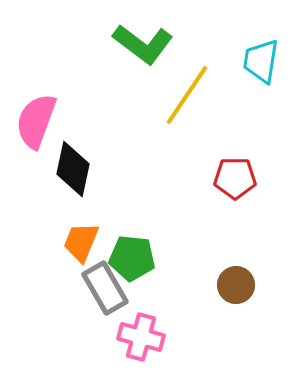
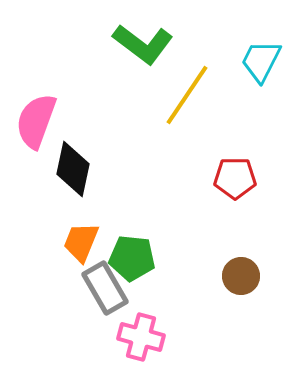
cyan trapezoid: rotated 18 degrees clockwise
brown circle: moved 5 px right, 9 px up
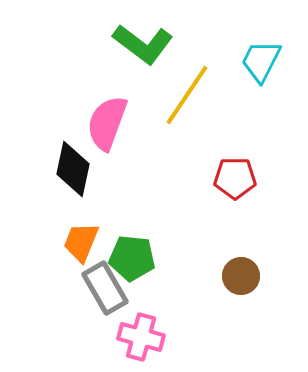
pink semicircle: moved 71 px right, 2 px down
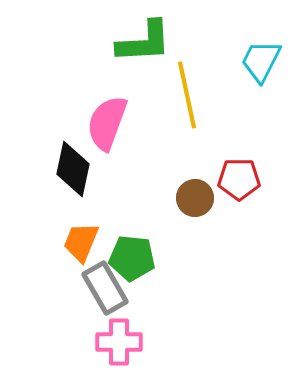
green L-shape: moved 1 px right, 2 px up; rotated 40 degrees counterclockwise
yellow line: rotated 46 degrees counterclockwise
red pentagon: moved 4 px right, 1 px down
brown circle: moved 46 px left, 78 px up
pink cross: moved 22 px left, 5 px down; rotated 15 degrees counterclockwise
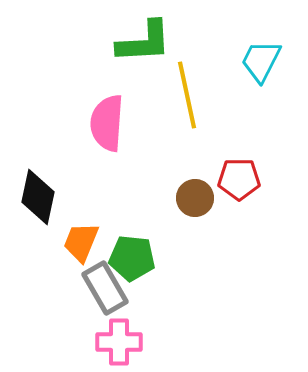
pink semicircle: rotated 16 degrees counterclockwise
black diamond: moved 35 px left, 28 px down
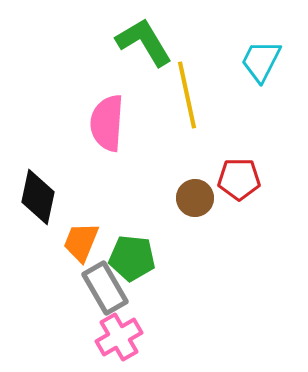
green L-shape: rotated 118 degrees counterclockwise
pink cross: moved 5 px up; rotated 30 degrees counterclockwise
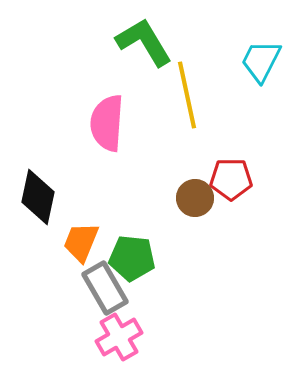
red pentagon: moved 8 px left
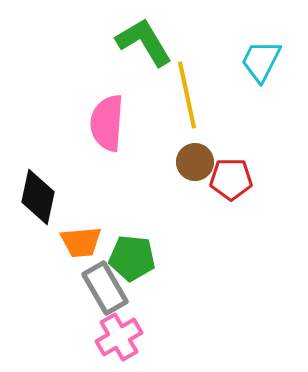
brown circle: moved 36 px up
orange trapezoid: rotated 117 degrees counterclockwise
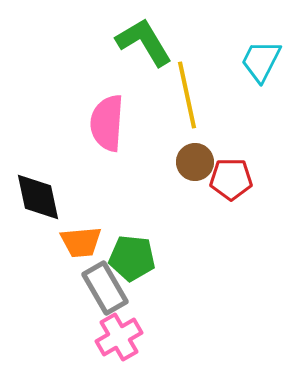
black diamond: rotated 24 degrees counterclockwise
